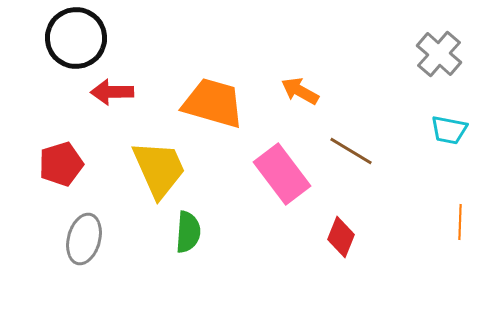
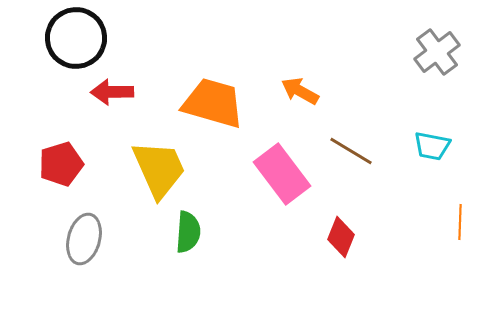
gray cross: moved 2 px left, 2 px up; rotated 12 degrees clockwise
cyan trapezoid: moved 17 px left, 16 px down
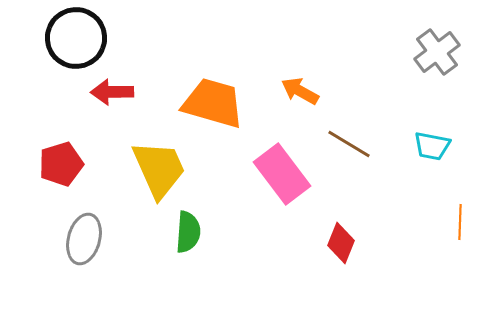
brown line: moved 2 px left, 7 px up
red diamond: moved 6 px down
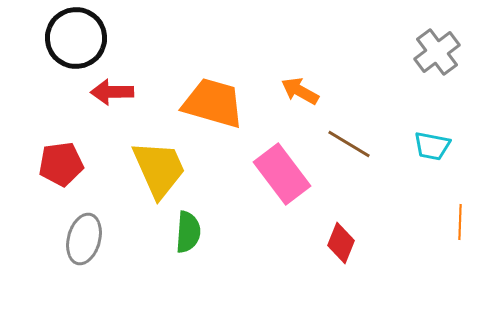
red pentagon: rotated 9 degrees clockwise
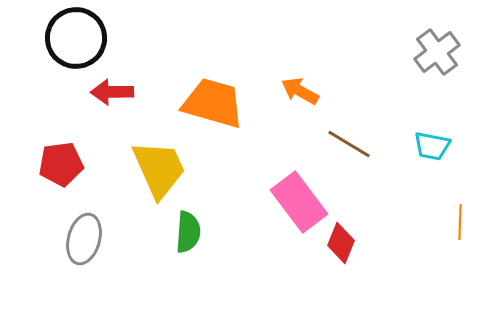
pink rectangle: moved 17 px right, 28 px down
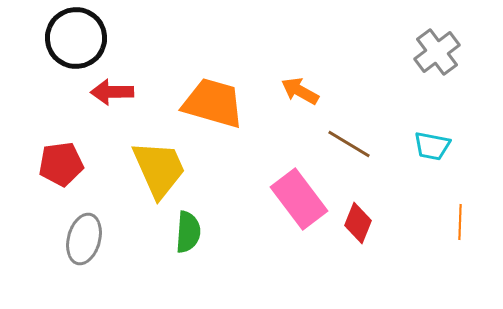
pink rectangle: moved 3 px up
red diamond: moved 17 px right, 20 px up
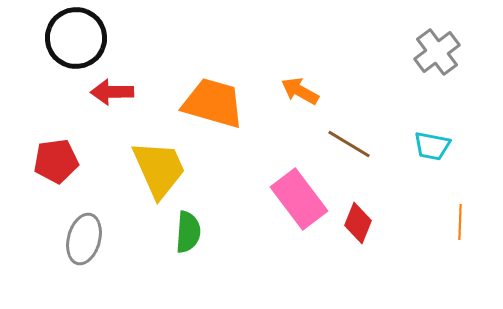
red pentagon: moved 5 px left, 3 px up
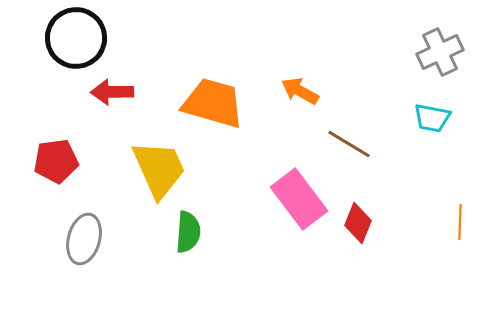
gray cross: moved 3 px right; rotated 12 degrees clockwise
cyan trapezoid: moved 28 px up
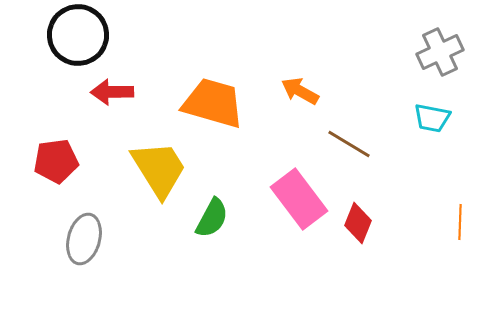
black circle: moved 2 px right, 3 px up
yellow trapezoid: rotated 8 degrees counterclockwise
green semicircle: moved 24 px right, 14 px up; rotated 24 degrees clockwise
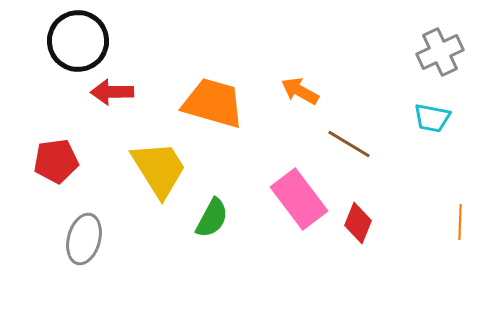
black circle: moved 6 px down
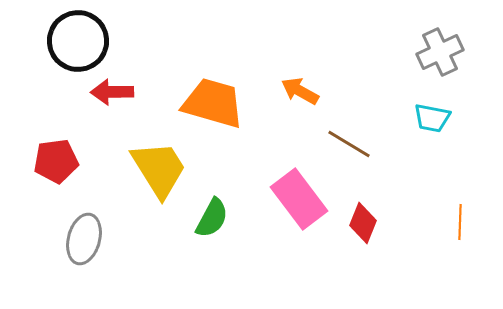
red diamond: moved 5 px right
